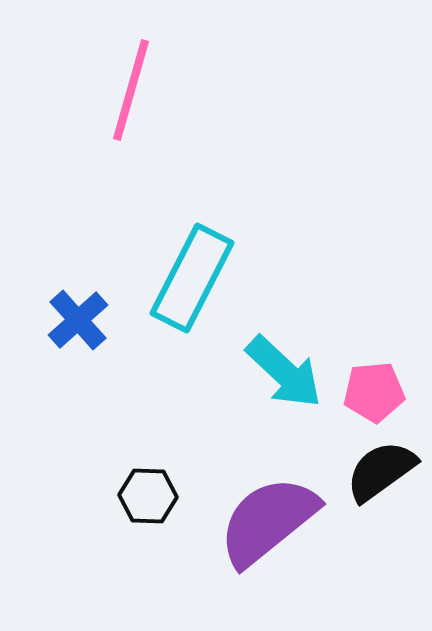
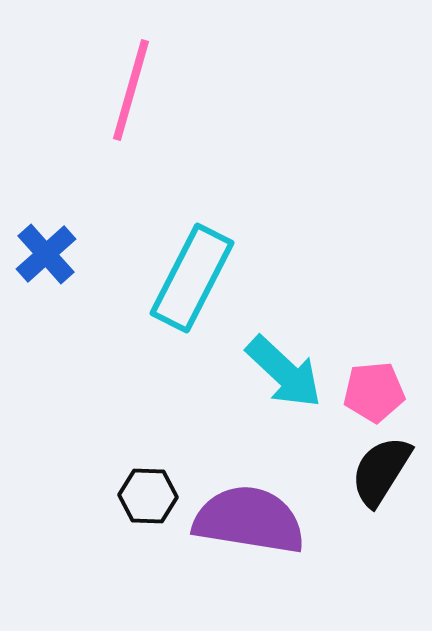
blue cross: moved 32 px left, 66 px up
black semicircle: rotated 22 degrees counterclockwise
purple semicircle: moved 19 px left, 1 px up; rotated 48 degrees clockwise
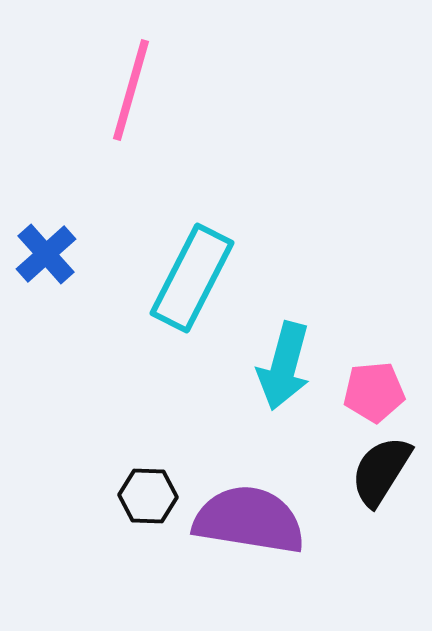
cyan arrow: moved 6 px up; rotated 62 degrees clockwise
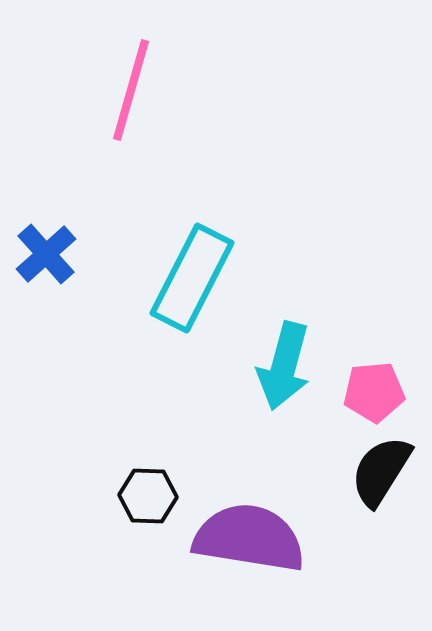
purple semicircle: moved 18 px down
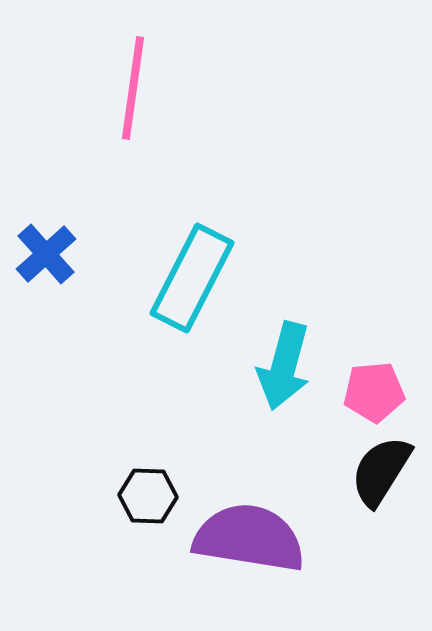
pink line: moved 2 px right, 2 px up; rotated 8 degrees counterclockwise
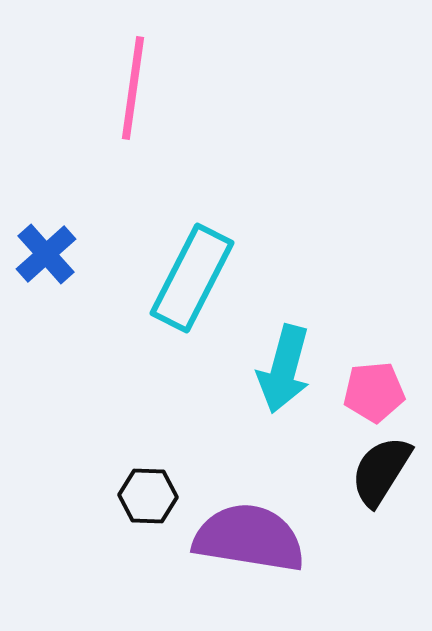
cyan arrow: moved 3 px down
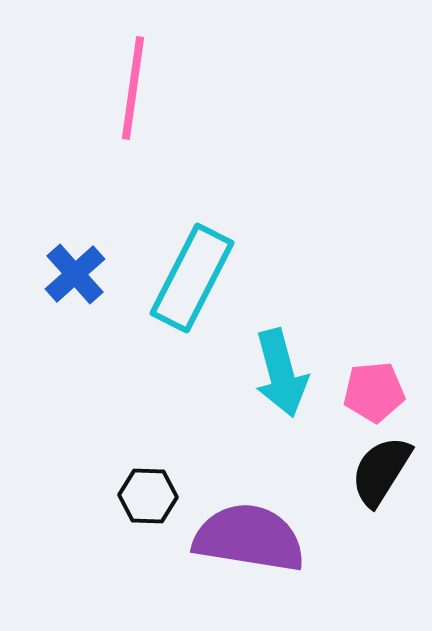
blue cross: moved 29 px right, 20 px down
cyan arrow: moved 3 px left, 4 px down; rotated 30 degrees counterclockwise
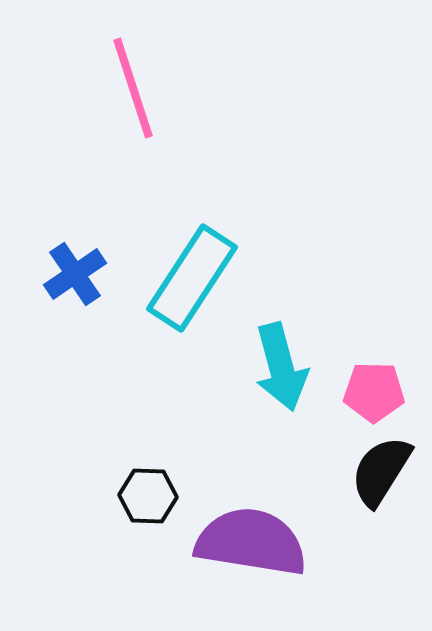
pink line: rotated 26 degrees counterclockwise
blue cross: rotated 8 degrees clockwise
cyan rectangle: rotated 6 degrees clockwise
cyan arrow: moved 6 px up
pink pentagon: rotated 6 degrees clockwise
purple semicircle: moved 2 px right, 4 px down
